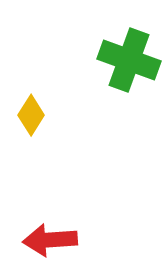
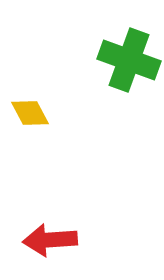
yellow diamond: moved 1 px left, 2 px up; rotated 60 degrees counterclockwise
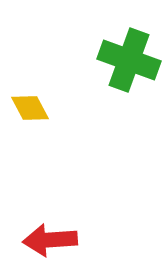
yellow diamond: moved 5 px up
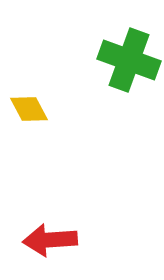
yellow diamond: moved 1 px left, 1 px down
